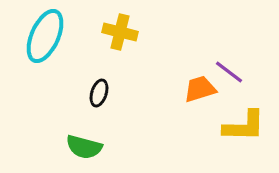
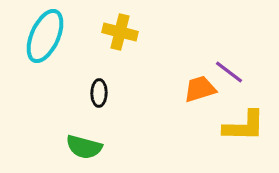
black ellipse: rotated 16 degrees counterclockwise
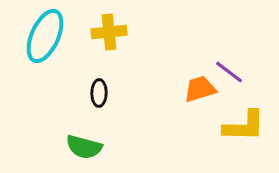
yellow cross: moved 11 px left; rotated 20 degrees counterclockwise
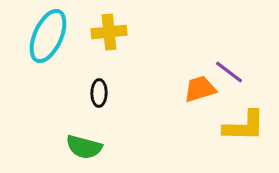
cyan ellipse: moved 3 px right
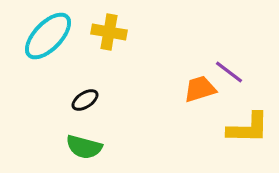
yellow cross: rotated 16 degrees clockwise
cyan ellipse: rotated 20 degrees clockwise
black ellipse: moved 14 px left, 7 px down; rotated 56 degrees clockwise
yellow L-shape: moved 4 px right, 2 px down
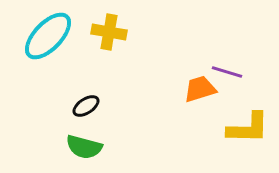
purple line: moved 2 px left; rotated 20 degrees counterclockwise
black ellipse: moved 1 px right, 6 px down
